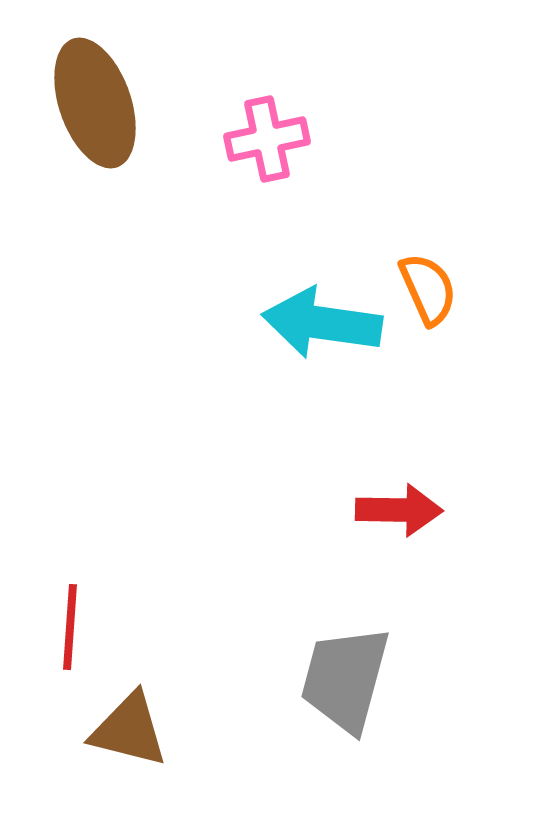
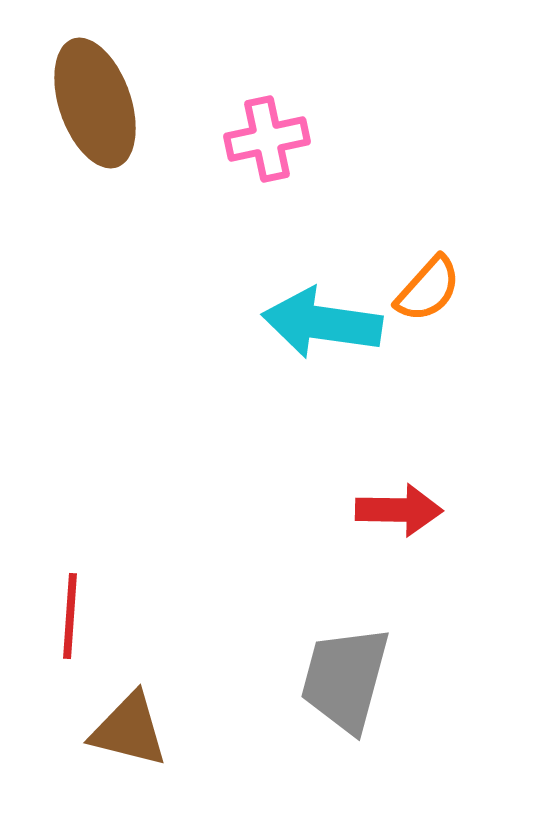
orange semicircle: rotated 66 degrees clockwise
red line: moved 11 px up
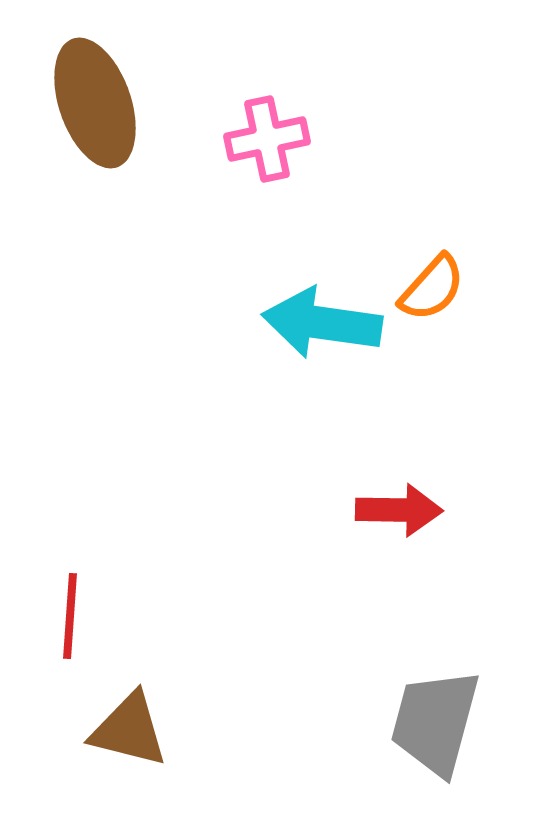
orange semicircle: moved 4 px right, 1 px up
gray trapezoid: moved 90 px right, 43 px down
